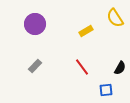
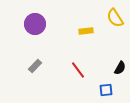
yellow rectangle: rotated 24 degrees clockwise
red line: moved 4 px left, 3 px down
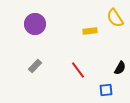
yellow rectangle: moved 4 px right
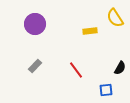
red line: moved 2 px left
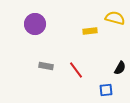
yellow semicircle: rotated 138 degrees clockwise
gray rectangle: moved 11 px right; rotated 56 degrees clockwise
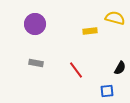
gray rectangle: moved 10 px left, 3 px up
blue square: moved 1 px right, 1 px down
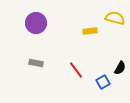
purple circle: moved 1 px right, 1 px up
blue square: moved 4 px left, 9 px up; rotated 24 degrees counterclockwise
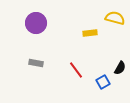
yellow rectangle: moved 2 px down
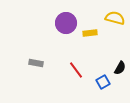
purple circle: moved 30 px right
